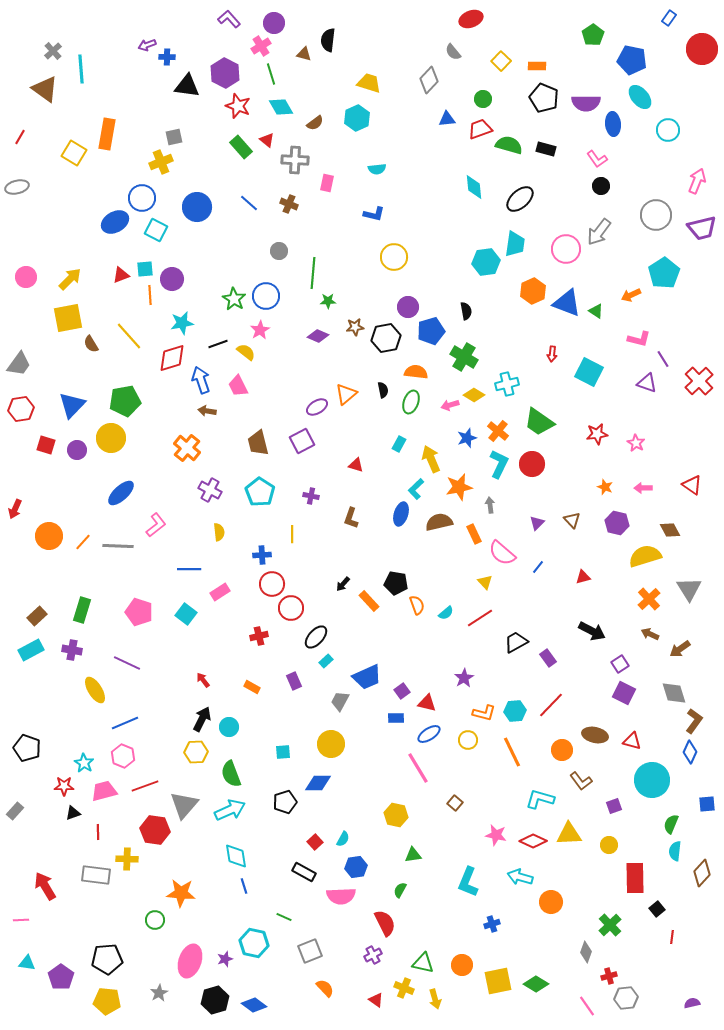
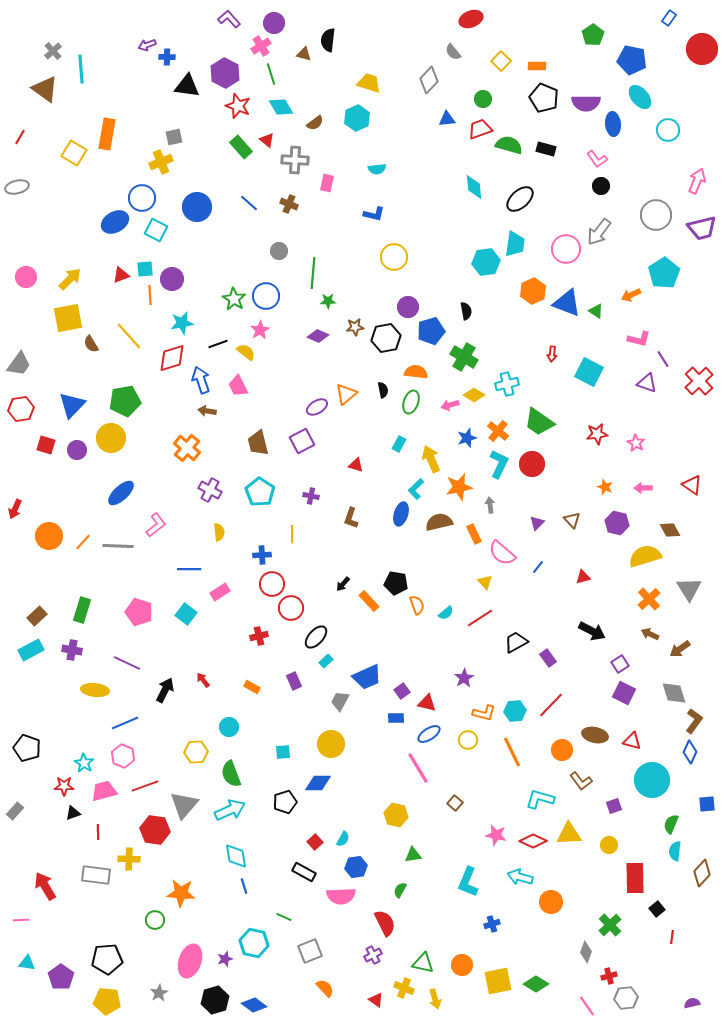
yellow ellipse at (95, 690): rotated 52 degrees counterclockwise
black arrow at (202, 719): moved 37 px left, 29 px up
yellow cross at (127, 859): moved 2 px right
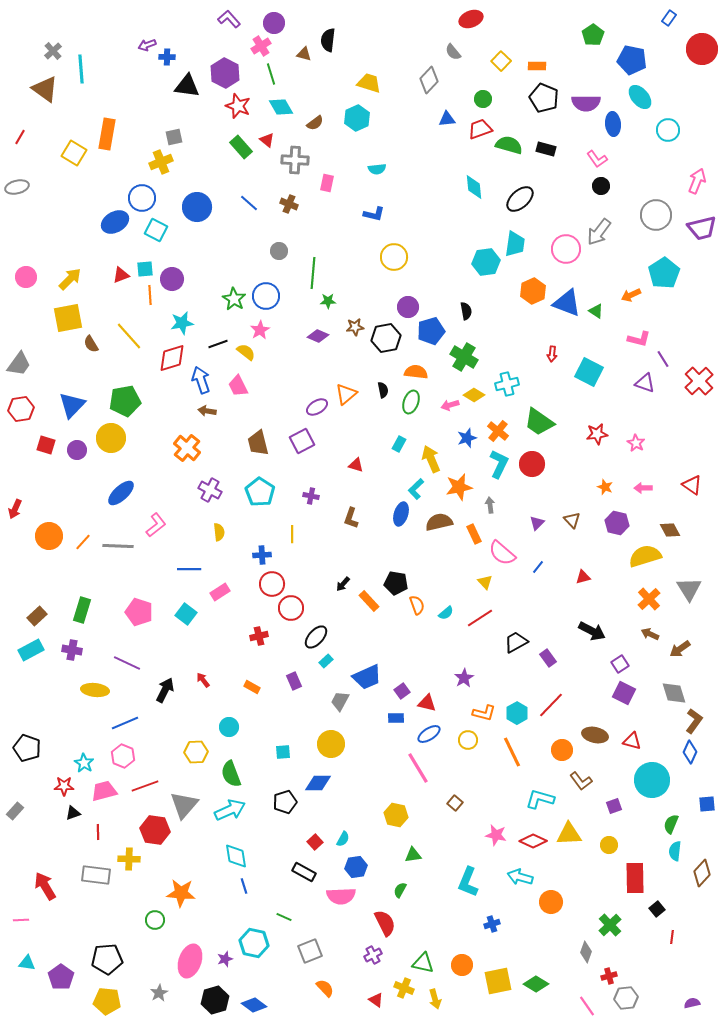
purple triangle at (647, 383): moved 2 px left
cyan hexagon at (515, 711): moved 2 px right, 2 px down; rotated 25 degrees counterclockwise
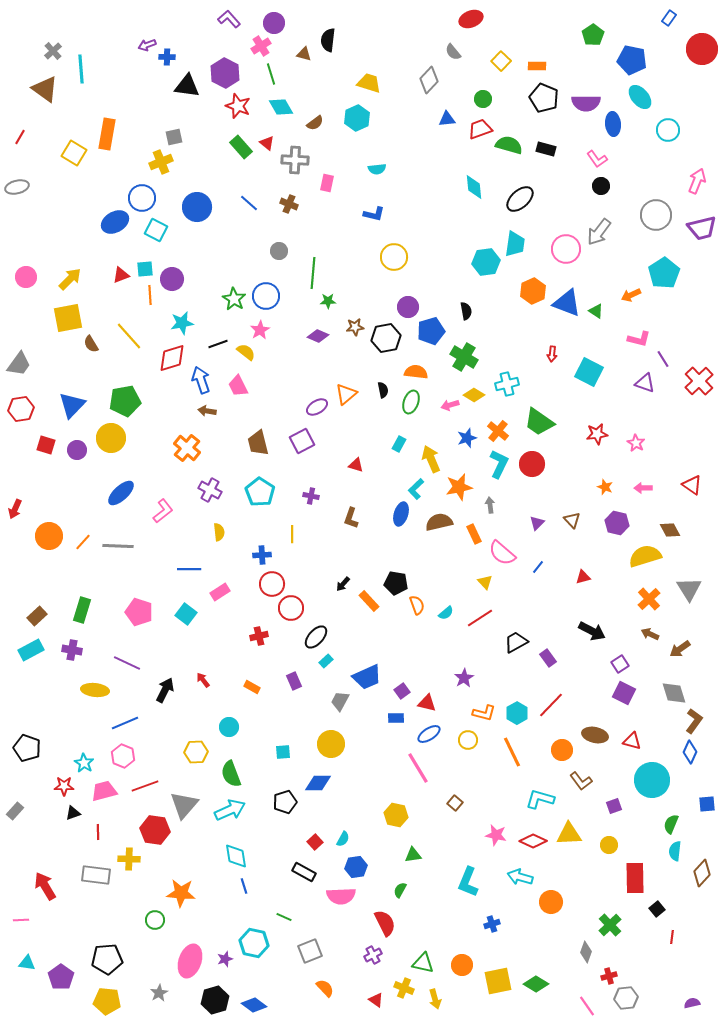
red triangle at (267, 140): moved 3 px down
pink L-shape at (156, 525): moved 7 px right, 14 px up
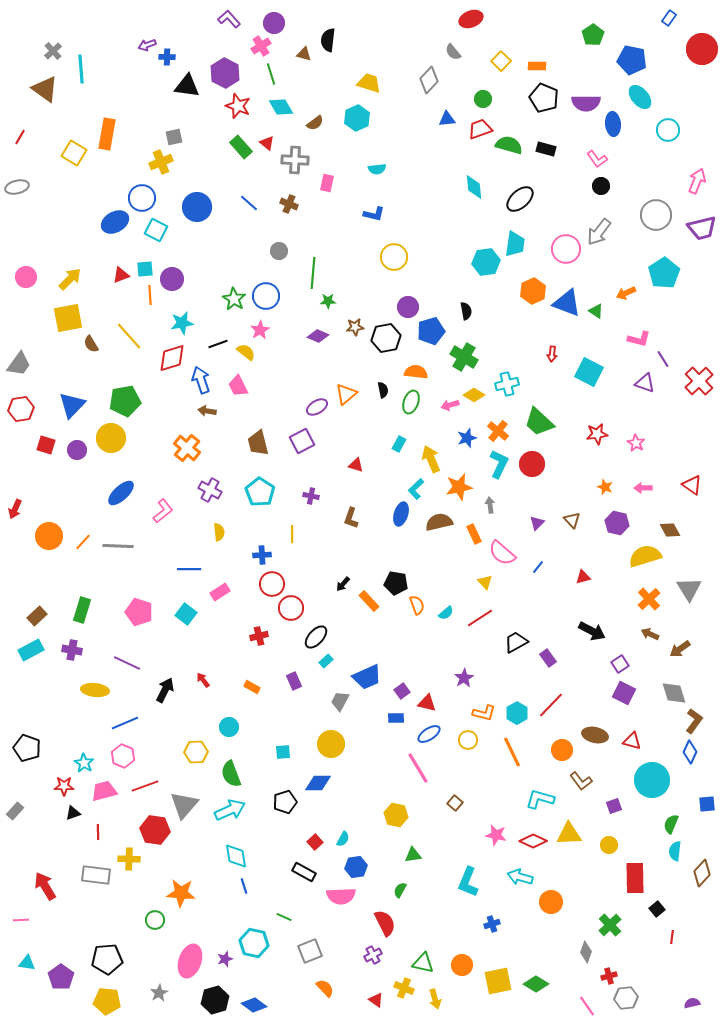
orange arrow at (631, 295): moved 5 px left, 2 px up
green trapezoid at (539, 422): rotated 8 degrees clockwise
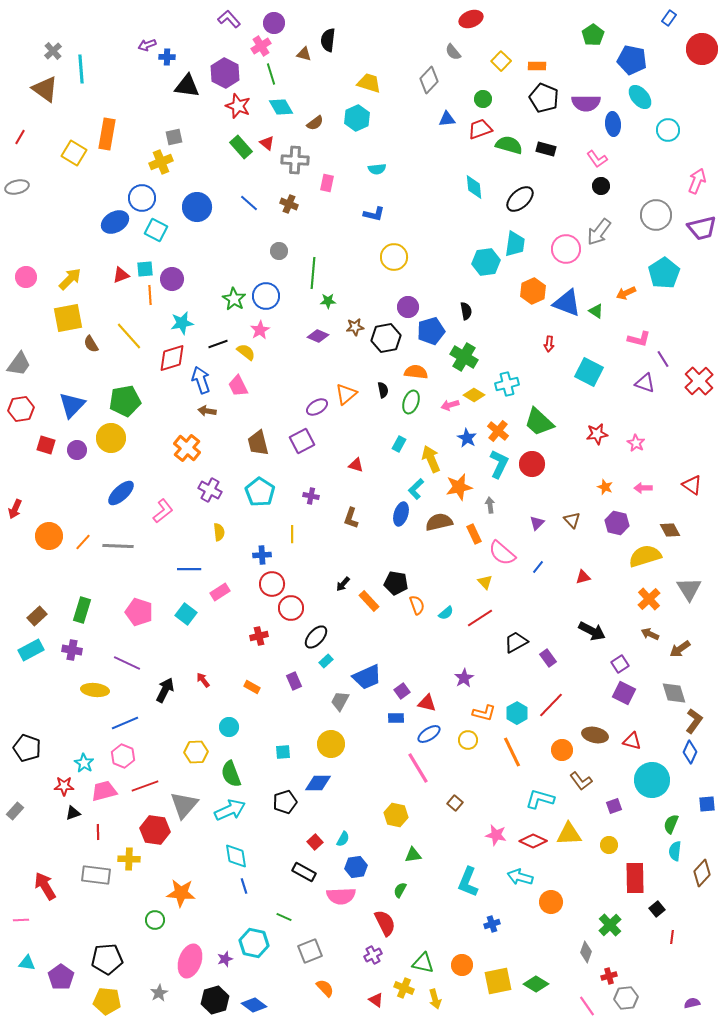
red arrow at (552, 354): moved 3 px left, 10 px up
blue star at (467, 438): rotated 24 degrees counterclockwise
